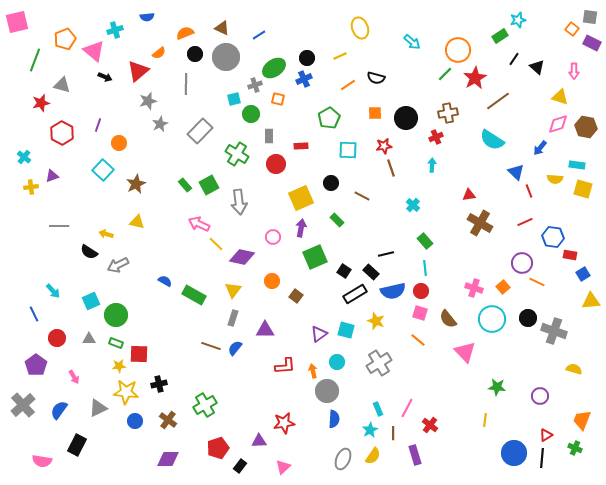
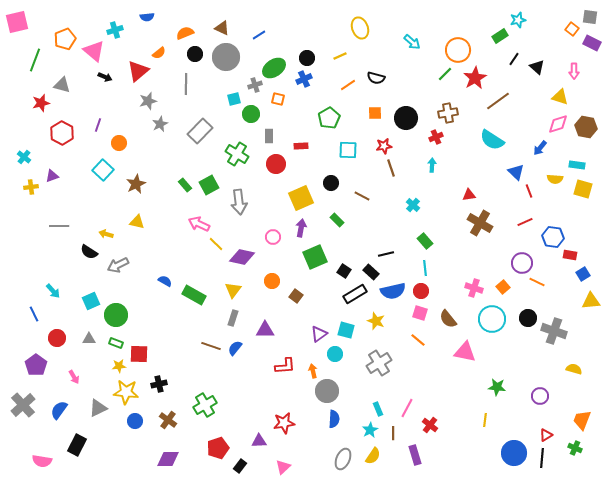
pink triangle at (465, 352): rotated 35 degrees counterclockwise
cyan circle at (337, 362): moved 2 px left, 8 px up
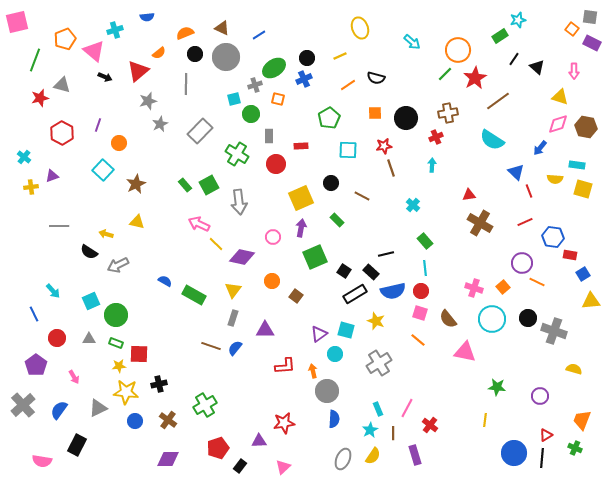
red star at (41, 103): moved 1 px left, 5 px up
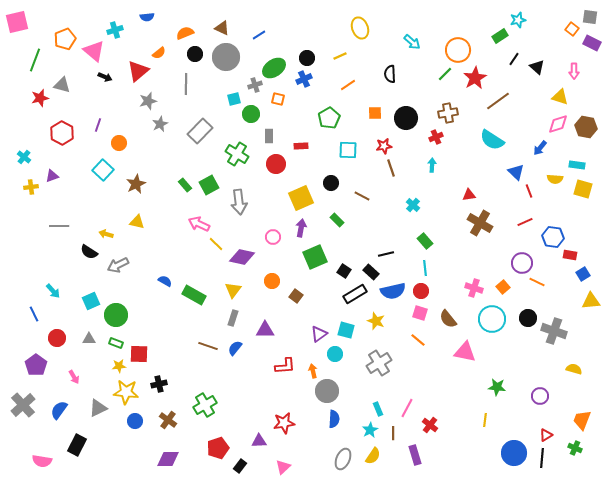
black semicircle at (376, 78): moved 14 px right, 4 px up; rotated 72 degrees clockwise
brown line at (211, 346): moved 3 px left
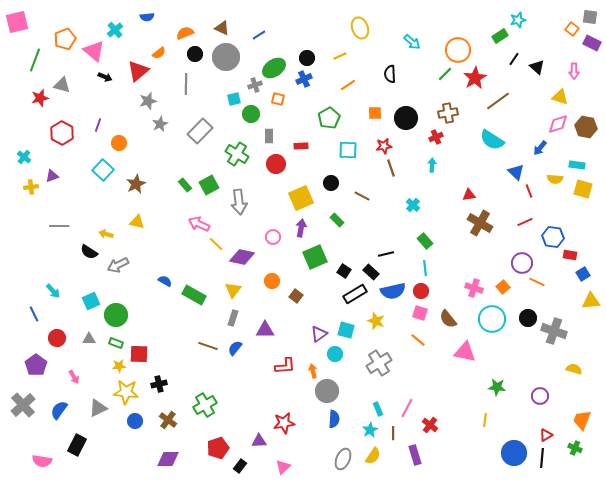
cyan cross at (115, 30): rotated 21 degrees counterclockwise
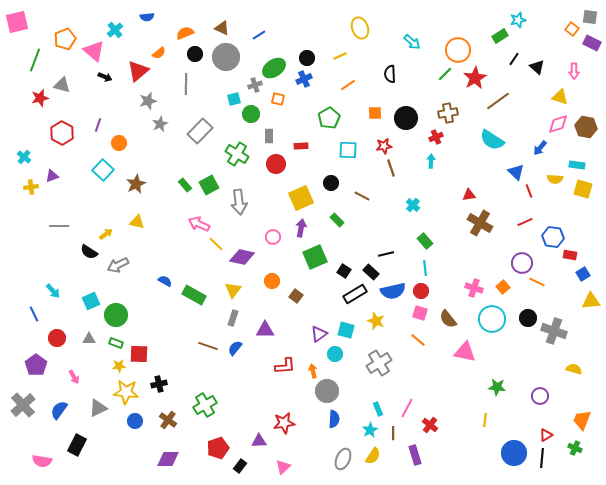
cyan arrow at (432, 165): moved 1 px left, 4 px up
yellow arrow at (106, 234): rotated 128 degrees clockwise
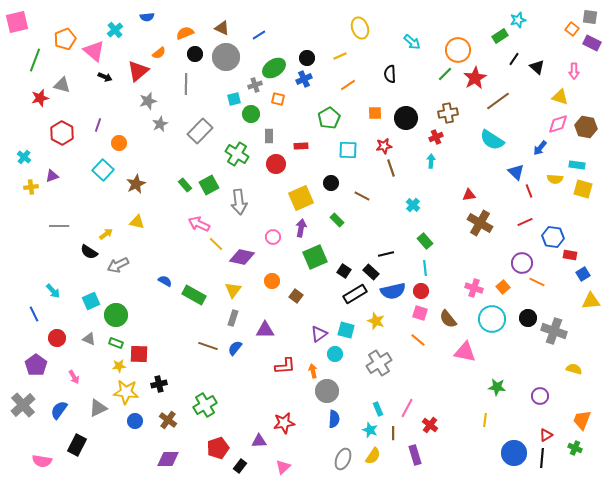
gray triangle at (89, 339): rotated 24 degrees clockwise
cyan star at (370, 430): rotated 21 degrees counterclockwise
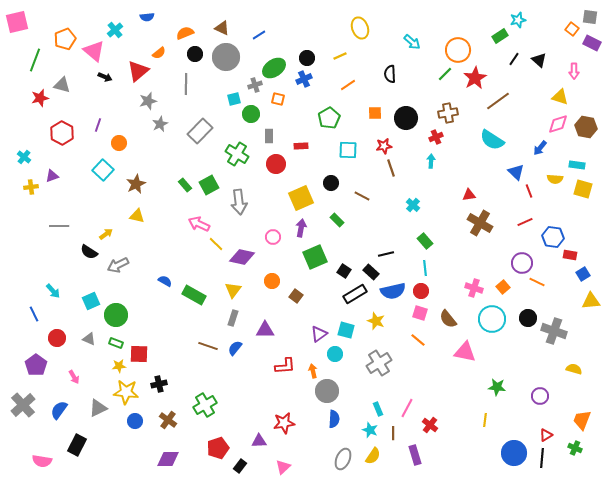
black triangle at (537, 67): moved 2 px right, 7 px up
yellow triangle at (137, 222): moved 6 px up
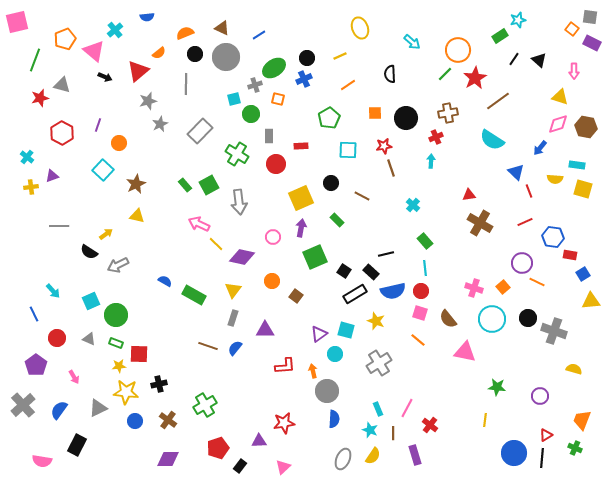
cyan cross at (24, 157): moved 3 px right
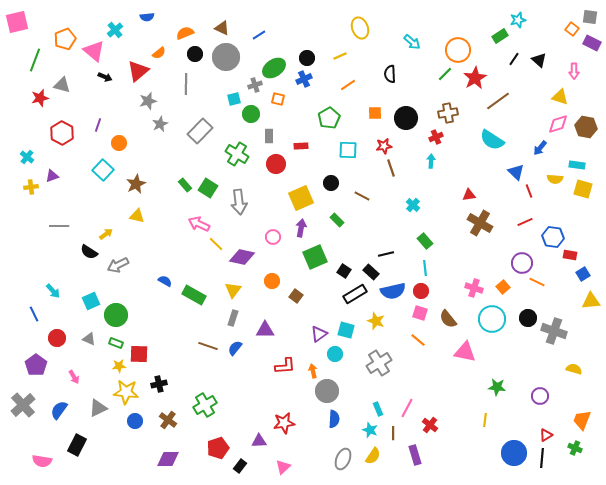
green square at (209, 185): moved 1 px left, 3 px down; rotated 30 degrees counterclockwise
